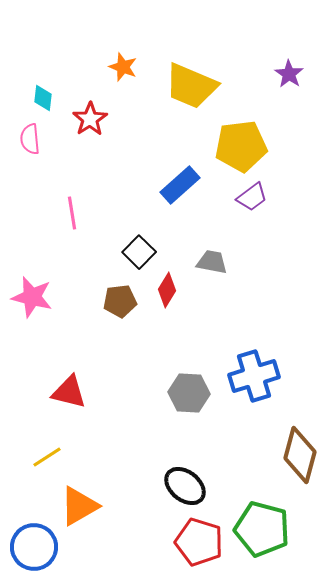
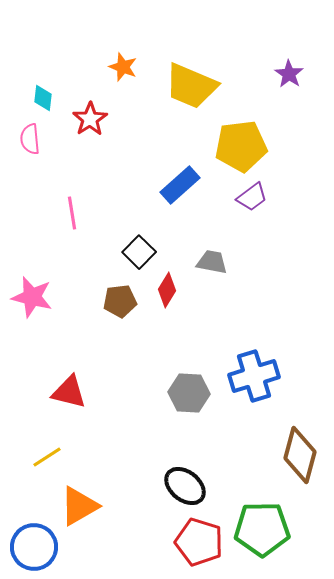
green pentagon: rotated 16 degrees counterclockwise
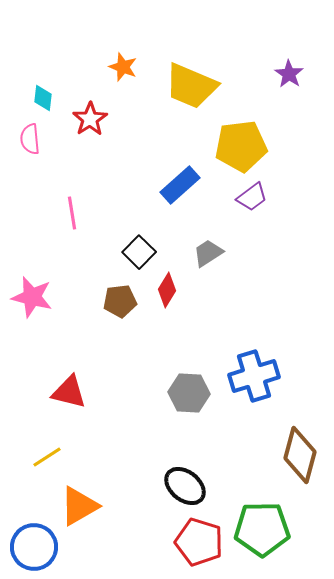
gray trapezoid: moved 4 px left, 9 px up; rotated 44 degrees counterclockwise
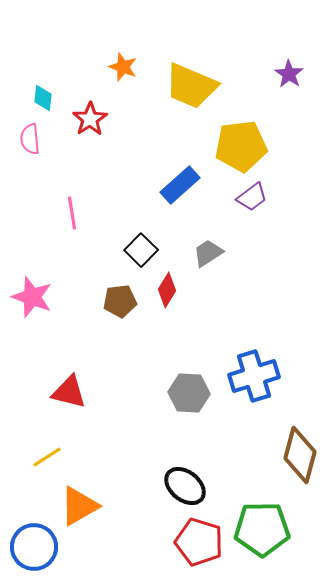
black square: moved 2 px right, 2 px up
pink star: rotated 6 degrees clockwise
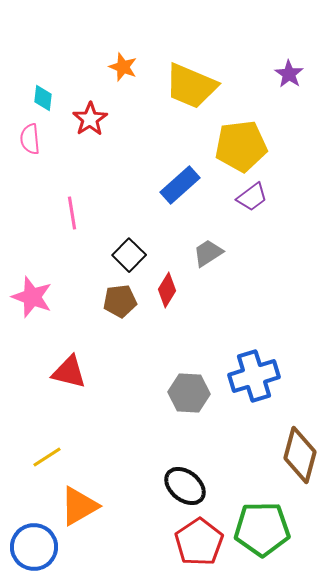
black square: moved 12 px left, 5 px down
red triangle: moved 20 px up
red pentagon: rotated 21 degrees clockwise
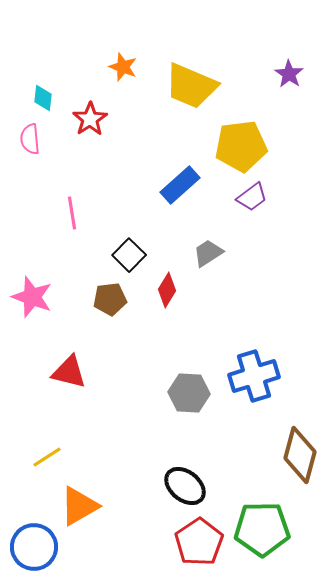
brown pentagon: moved 10 px left, 2 px up
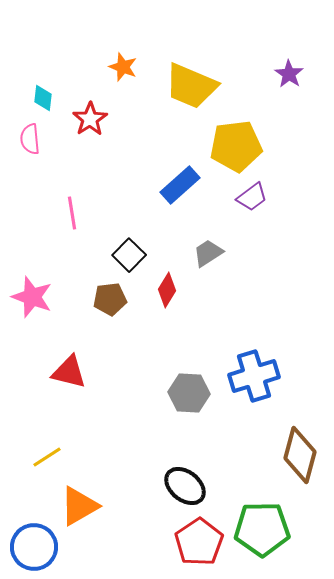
yellow pentagon: moved 5 px left
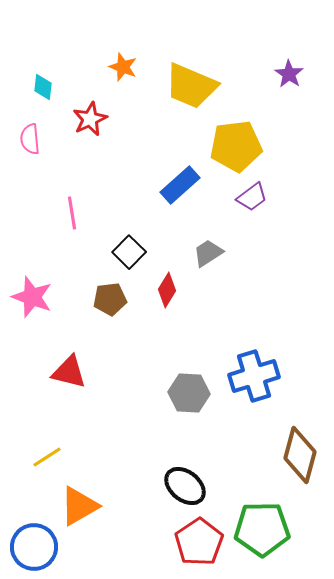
cyan diamond: moved 11 px up
red star: rotated 8 degrees clockwise
black square: moved 3 px up
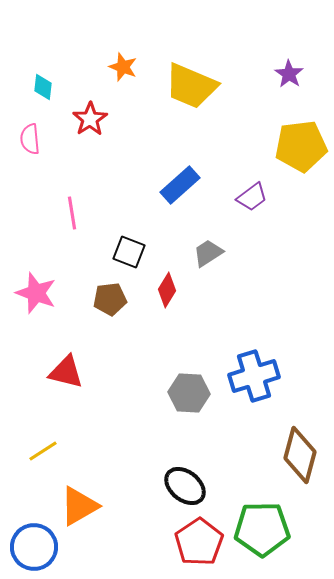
red star: rotated 8 degrees counterclockwise
yellow pentagon: moved 65 px right
black square: rotated 24 degrees counterclockwise
pink star: moved 4 px right, 4 px up
red triangle: moved 3 px left
yellow line: moved 4 px left, 6 px up
